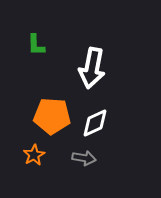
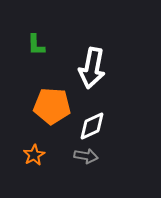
orange pentagon: moved 10 px up
white diamond: moved 3 px left, 3 px down
gray arrow: moved 2 px right, 2 px up
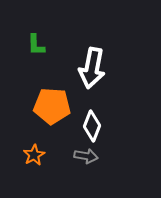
white diamond: rotated 44 degrees counterclockwise
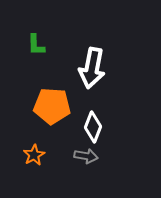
white diamond: moved 1 px right, 1 px down
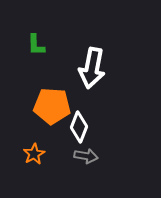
white diamond: moved 14 px left
orange star: moved 1 px up
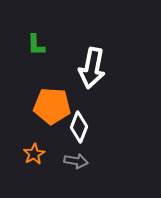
gray arrow: moved 10 px left, 5 px down
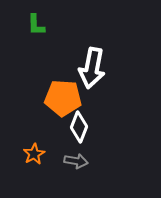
green L-shape: moved 20 px up
orange pentagon: moved 11 px right, 8 px up
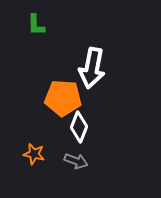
orange star: rotated 30 degrees counterclockwise
gray arrow: rotated 10 degrees clockwise
